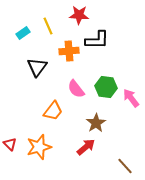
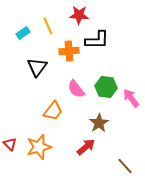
brown star: moved 3 px right
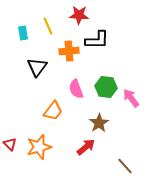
cyan rectangle: rotated 64 degrees counterclockwise
pink semicircle: rotated 18 degrees clockwise
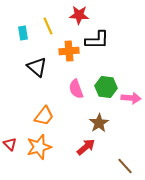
black triangle: rotated 25 degrees counterclockwise
pink arrow: rotated 132 degrees clockwise
orange trapezoid: moved 9 px left, 5 px down
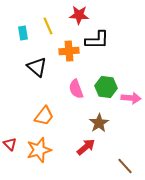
orange star: moved 3 px down
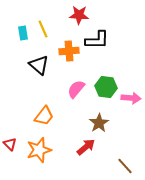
yellow line: moved 5 px left, 3 px down
black triangle: moved 2 px right, 2 px up
pink semicircle: rotated 60 degrees clockwise
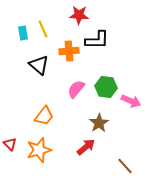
pink arrow: moved 3 px down; rotated 18 degrees clockwise
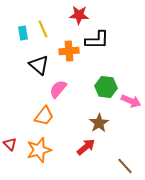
pink semicircle: moved 18 px left
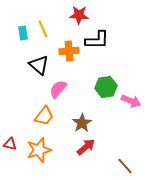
green hexagon: rotated 15 degrees counterclockwise
brown star: moved 17 px left
red triangle: rotated 32 degrees counterclockwise
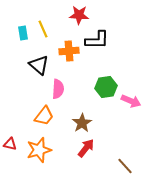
pink semicircle: rotated 144 degrees clockwise
red arrow: moved 1 px down; rotated 12 degrees counterclockwise
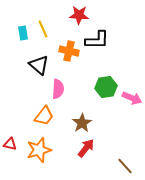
orange cross: rotated 18 degrees clockwise
pink arrow: moved 1 px right, 3 px up
